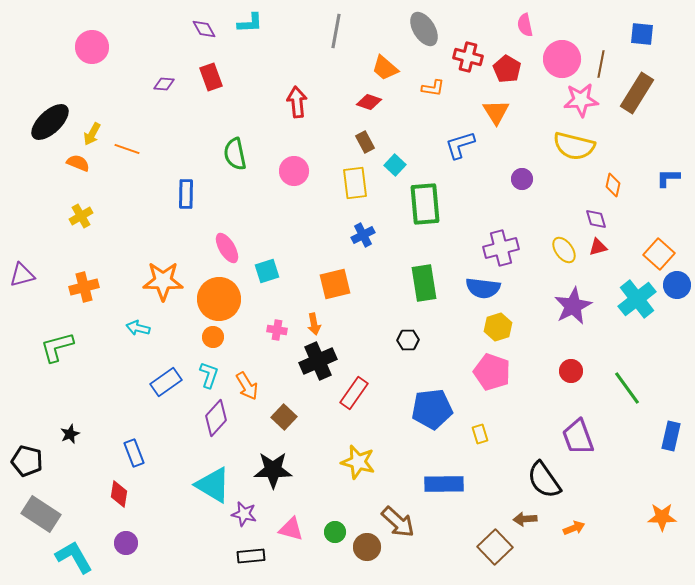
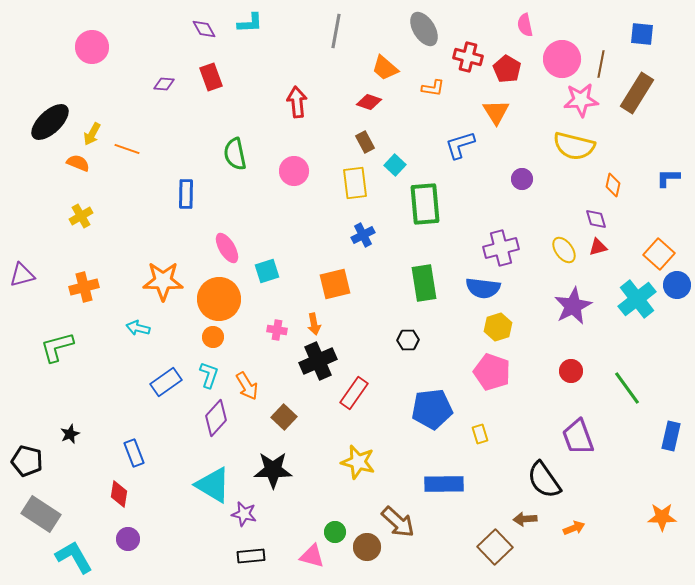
pink triangle at (291, 529): moved 21 px right, 27 px down
purple circle at (126, 543): moved 2 px right, 4 px up
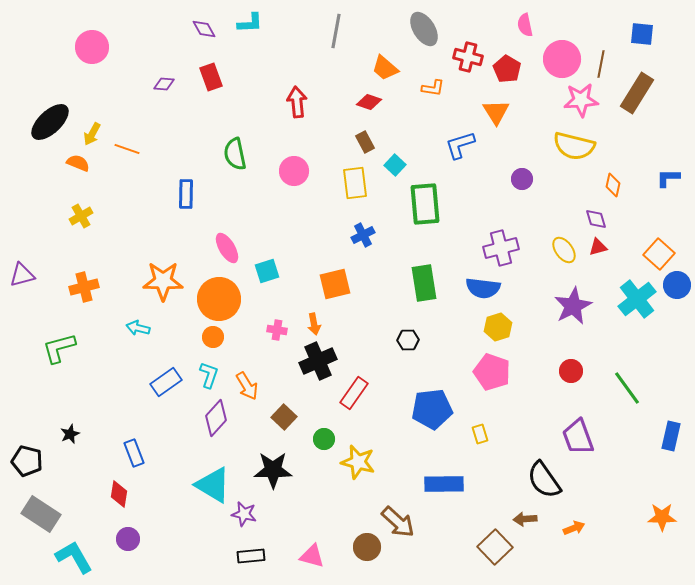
green L-shape at (57, 347): moved 2 px right, 1 px down
green circle at (335, 532): moved 11 px left, 93 px up
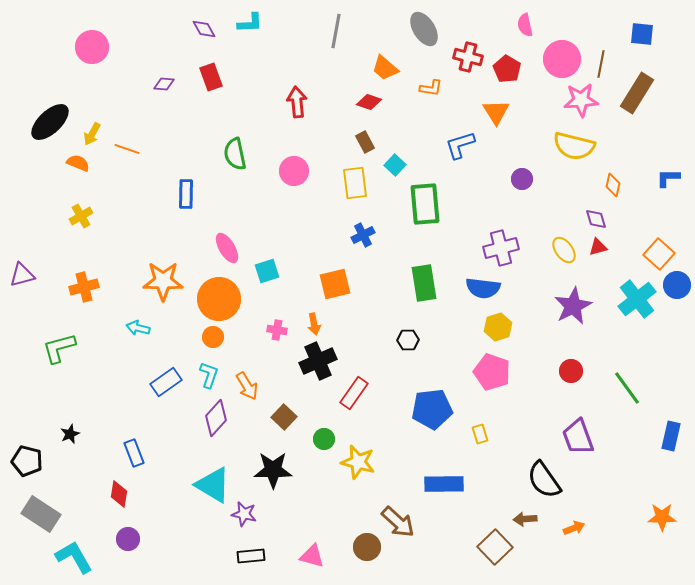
orange L-shape at (433, 88): moved 2 px left
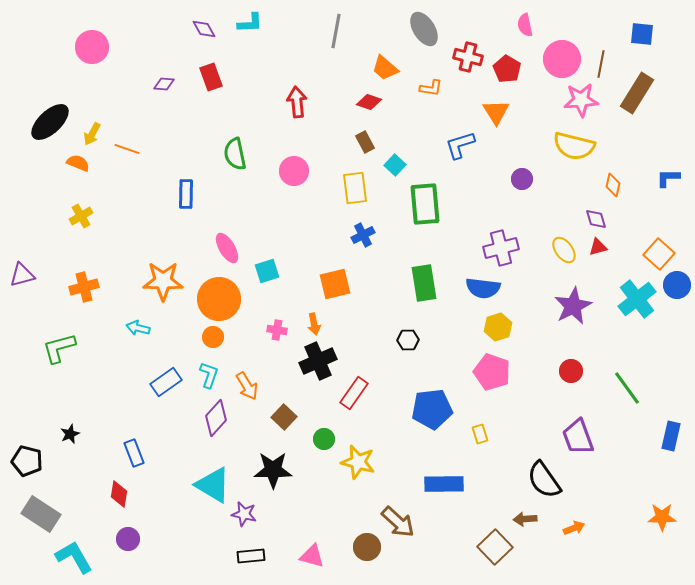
yellow rectangle at (355, 183): moved 5 px down
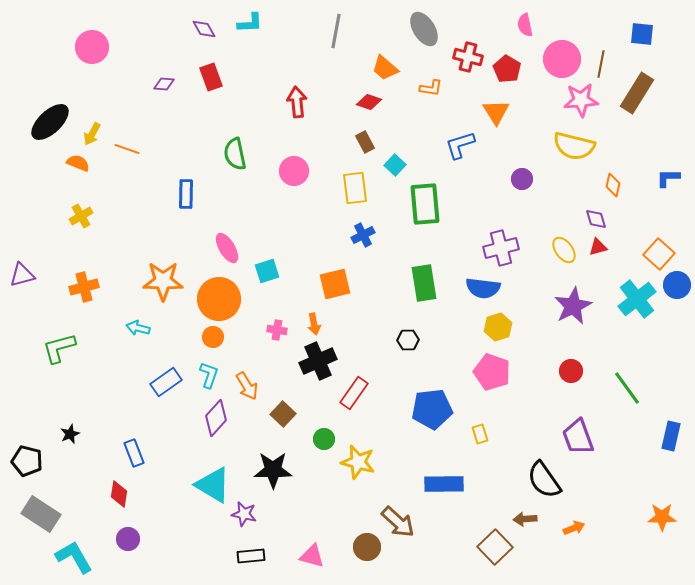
brown square at (284, 417): moved 1 px left, 3 px up
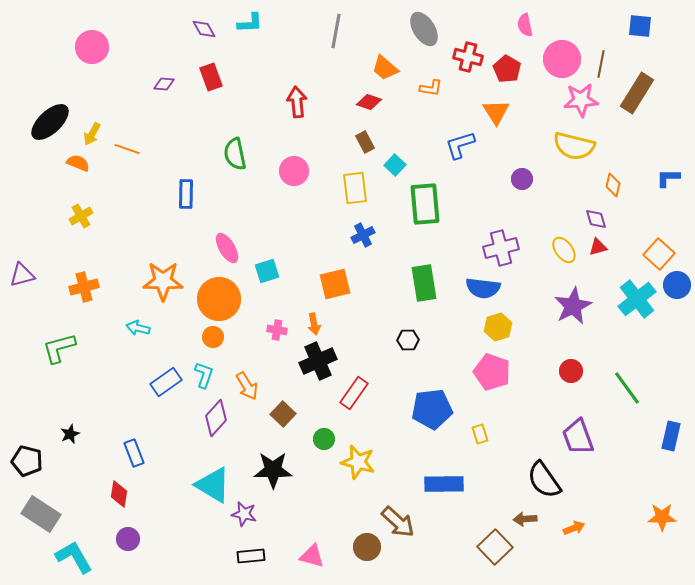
blue square at (642, 34): moved 2 px left, 8 px up
cyan L-shape at (209, 375): moved 5 px left
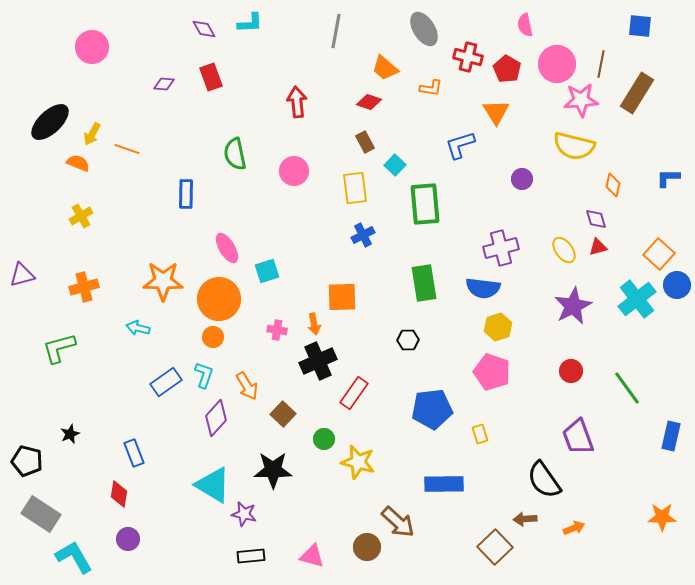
pink circle at (562, 59): moved 5 px left, 5 px down
orange square at (335, 284): moved 7 px right, 13 px down; rotated 12 degrees clockwise
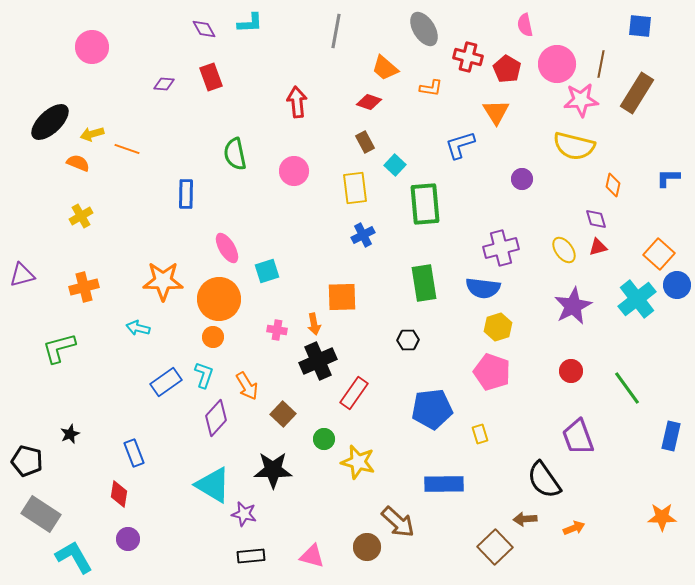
yellow arrow at (92, 134): rotated 45 degrees clockwise
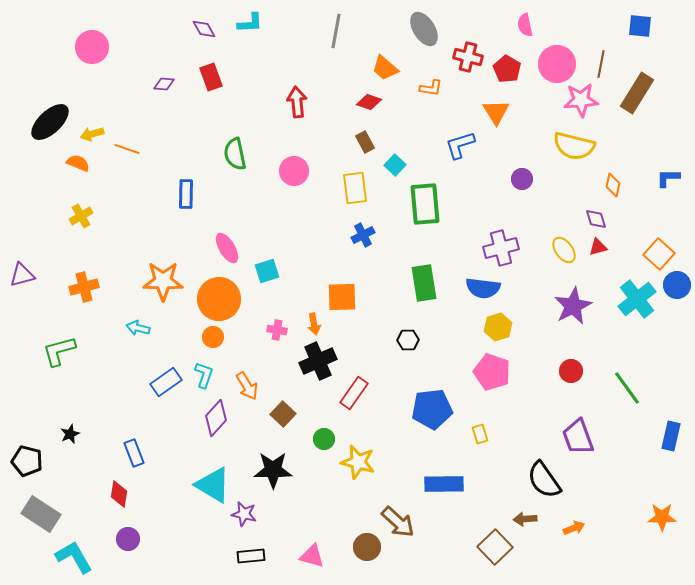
green L-shape at (59, 348): moved 3 px down
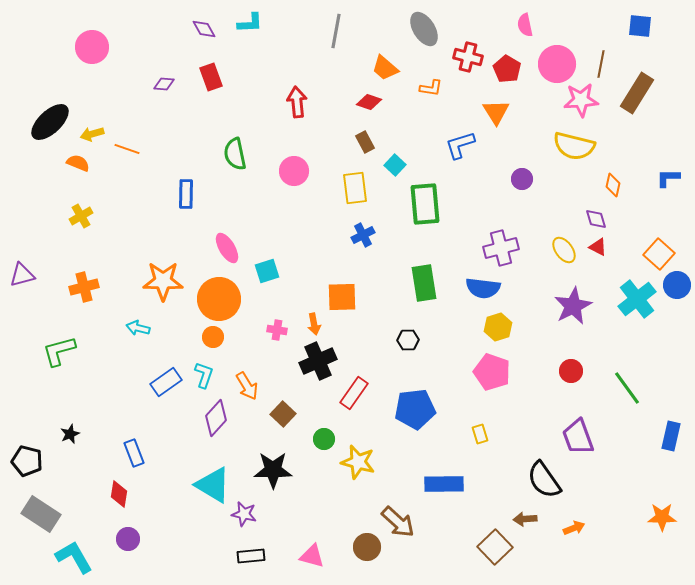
red triangle at (598, 247): rotated 42 degrees clockwise
blue pentagon at (432, 409): moved 17 px left
